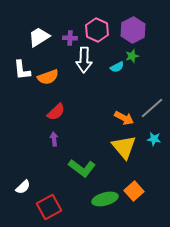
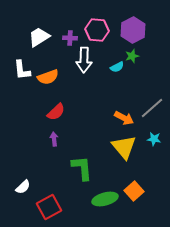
pink hexagon: rotated 20 degrees counterclockwise
green L-shape: rotated 132 degrees counterclockwise
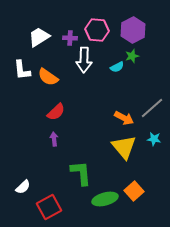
orange semicircle: rotated 55 degrees clockwise
green L-shape: moved 1 px left, 5 px down
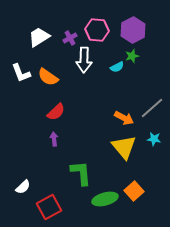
purple cross: rotated 32 degrees counterclockwise
white L-shape: moved 1 px left, 3 px down; rotated 15 degrees counterclockwise
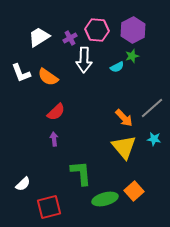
orange arrow: rotated 18 degrees clockwise
white semicircle: moved 3 px up
red square: rotated 15 degrees clockwise
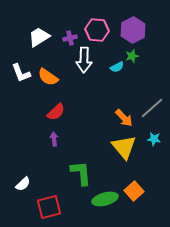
purple cross: rotated 16 degrees clockwise
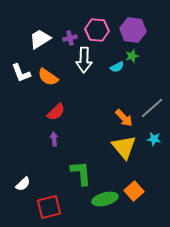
purple hexagon: rotated 25 degrees counterclockwise
white trapezoid: moved 1 px right, 2 px down
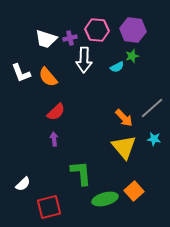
white trapezoid: moved 6 px right; rotated 130 degrees counterclockwise
orange semicircle: rotated 15 degrees clockwise
